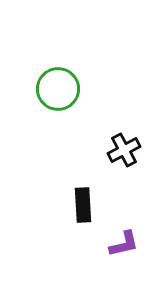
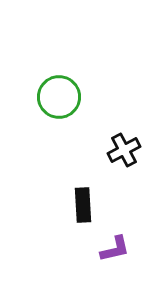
green circle: moved 1 px right, 8 px down
purple L-shape: moved 9 px left, 5 px down
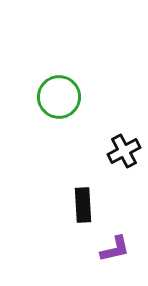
black cross: moved 1 px down
